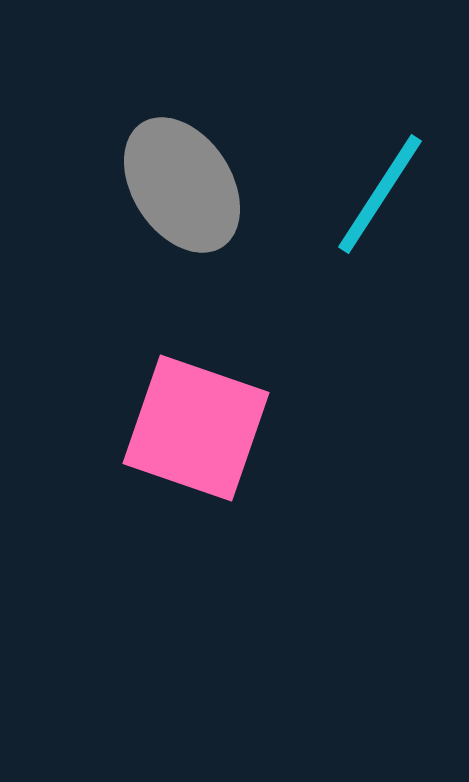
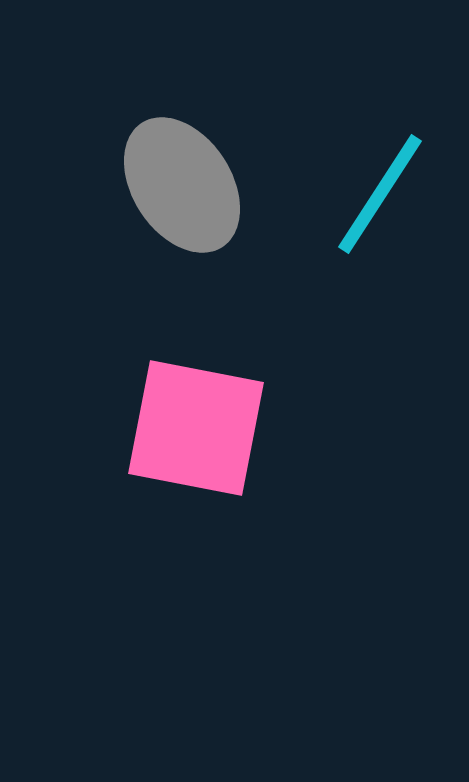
pink square: rotated 8 degrees counterclockwise
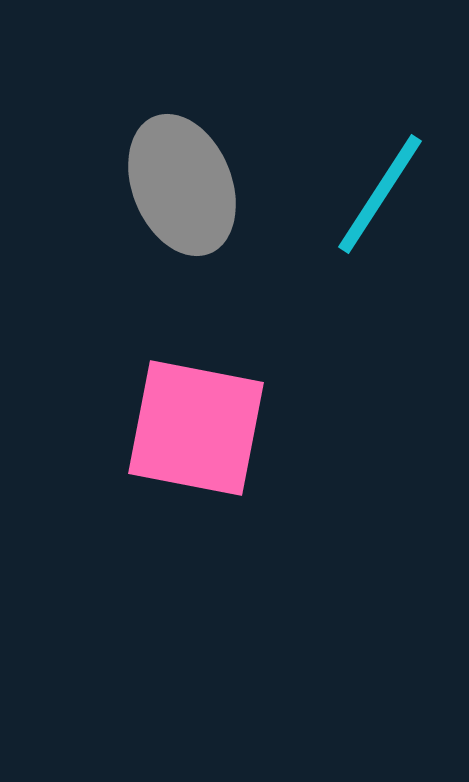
gray ellipse: rotated 11 degrees clockwise
